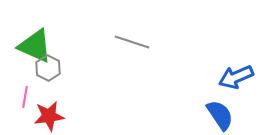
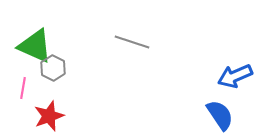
gray hexagon: moved 5 px right
blue arrow: moved 1 px left, 1 px up
pink line: moved 2 px left, 9 px up
red star: rotated 12 degrees counterclockwise
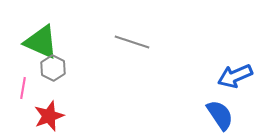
green triangle: moved 6 px right, 4 px up
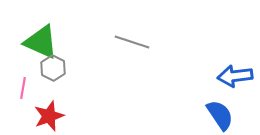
blue arrow: rotated 16 degrees clockwise
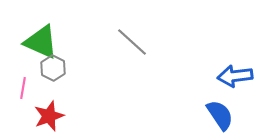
gray line: rotated 24 degrees clockwise
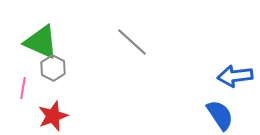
red star: moved 4 px right
